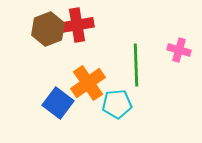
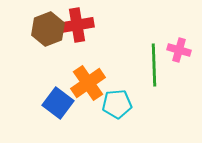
green line: moved 18 px right
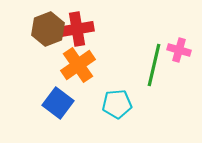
red cross: moved 4 px down
green line: rotated 15 degrees clockwise
orange cross: moved 10 px left, 18 px up
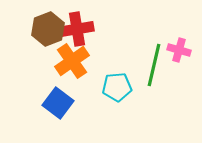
orange cross: moved 6 px left, 4 px up
cyan pentagon: moved 17 px up
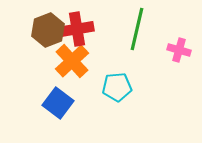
brown hexagon: moved 1 px down
orange cross: rotated 8 degrees counterclockwise
green line: moved 17 px left, 36 px up
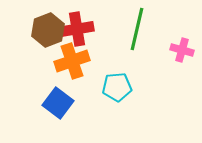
pink cross: moved 3 px right
orange cross: rotated 24 degrees clockwise
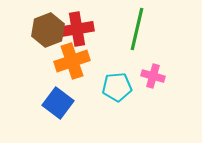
pink cross: moved 29 px left, 26 px down
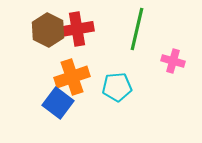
brown hexagon: rotated 12 degrees counterclockwise
orange cross: moved 16 px down
pink cross: moved 20 px right, 15 px up
